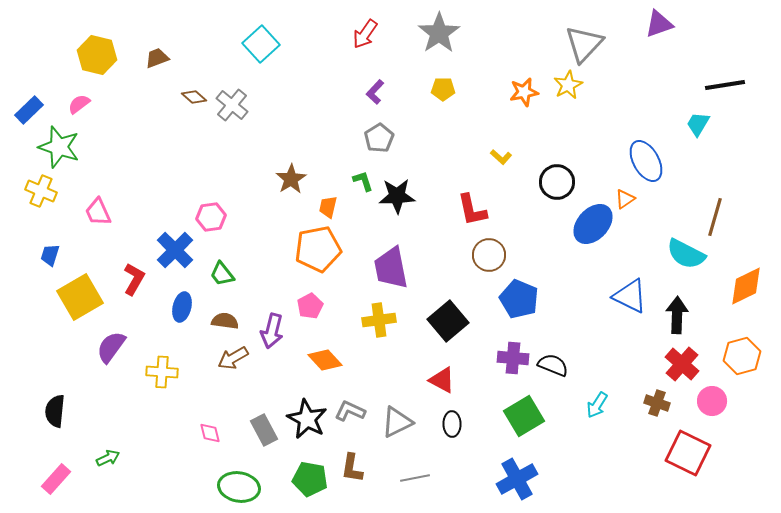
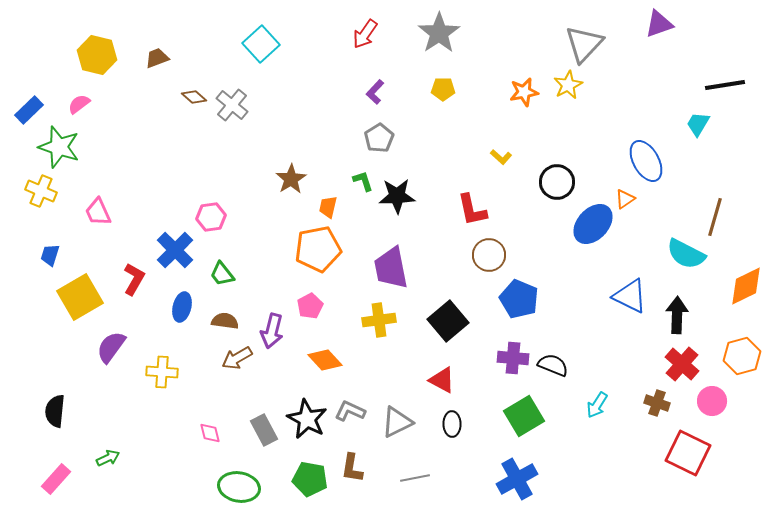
brown arrow at (233, 358): moved 4 px right
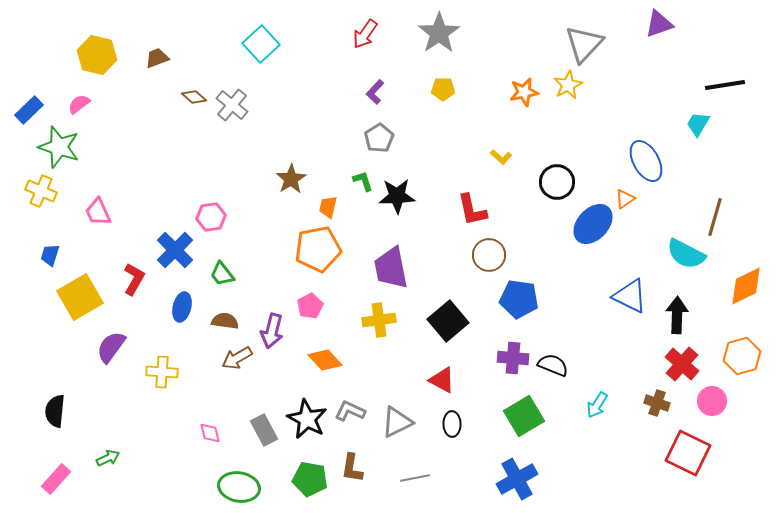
blue pentagon at (519, 299): rotated 15 degrees counterclockwise
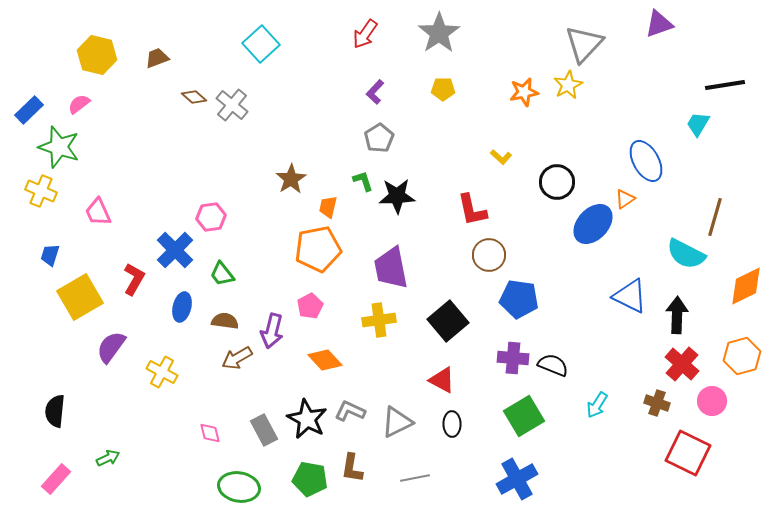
yellow cross at (162, 372): rotated 24 degrees clockwise
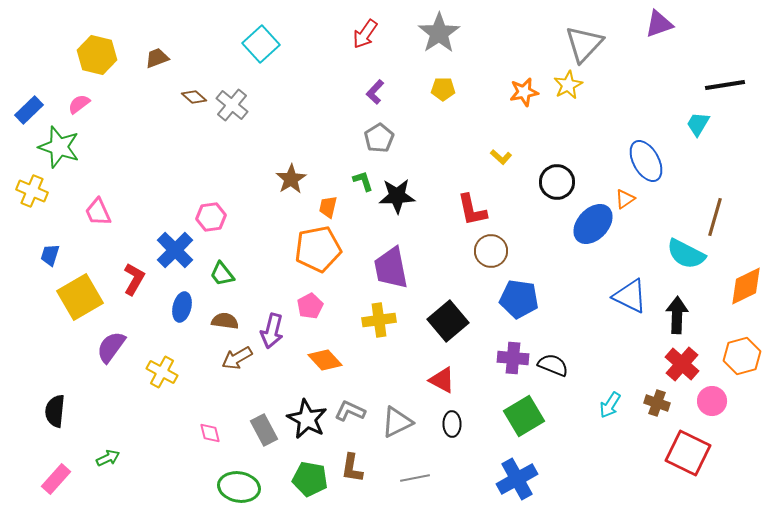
yellow cross at (41, 191): moved 9 px left
brown circle at (489, 255): moved 2 px right, 4 px up
cyan arrow at (597, 405): moved 13 px right
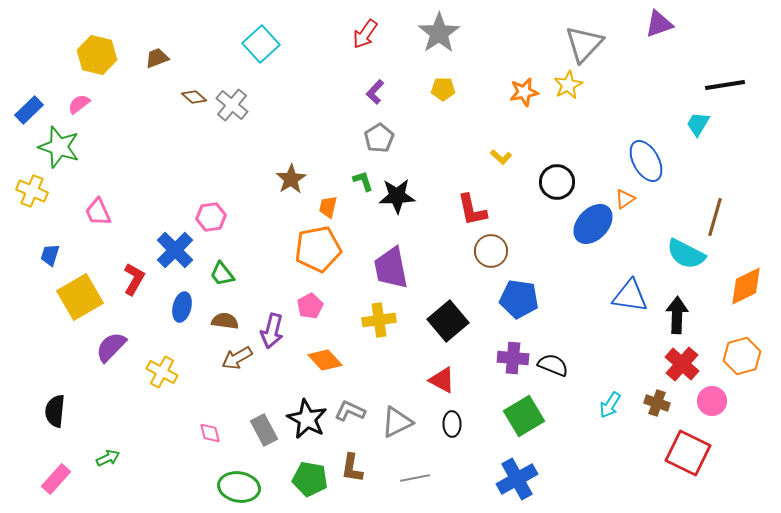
blue triangle at (630, 296): rotated 18 degrees counterclockwise
purple semicircle at (111, 347): rotated 8 degrees clockwise
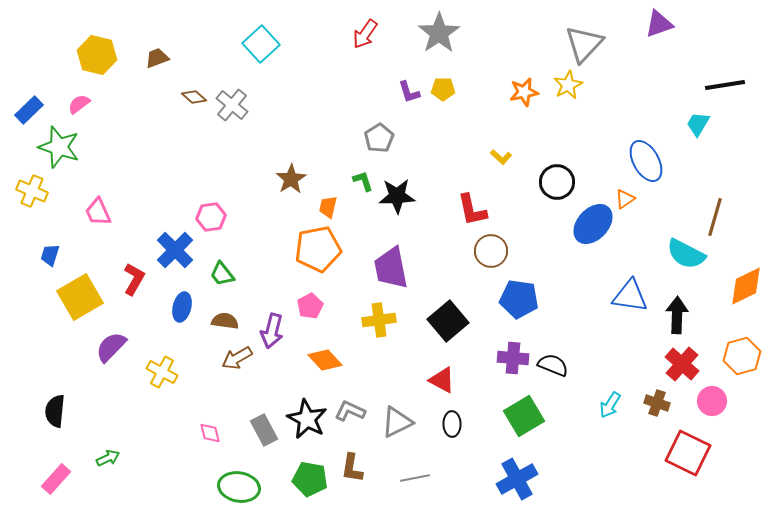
purple L-shape at (375, 92): moved 34 px right; rotated 60 degrees counterclockwise
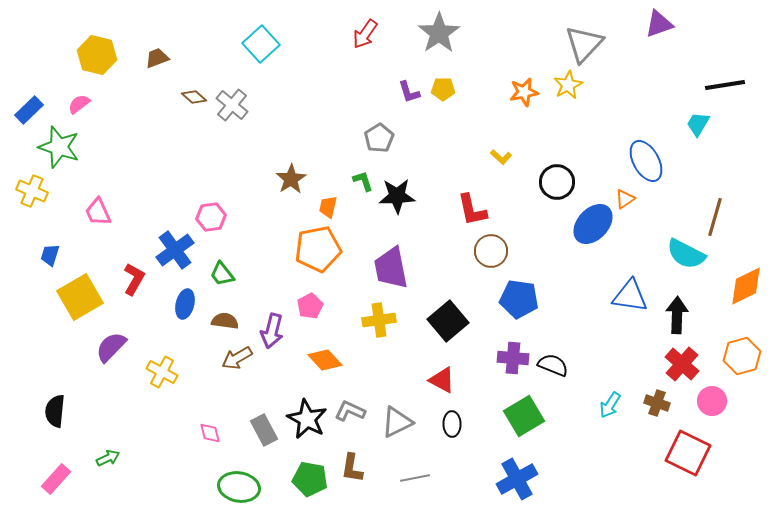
blue cross at (175, 250): rotated 9 degrees clockwise
blue ellipse at (182, 307): moved 3 px right, 3 px up
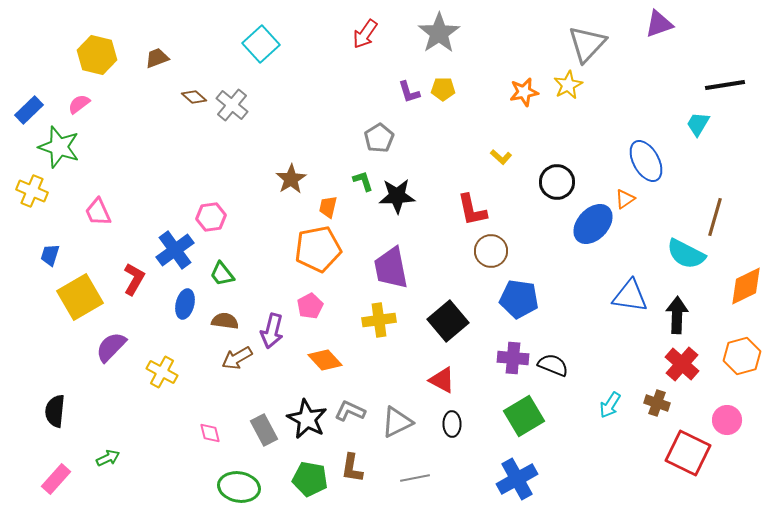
gray triangle at (584, 44): moved 3 px right
pink circle at (712, 401): moved 15 px right, 19 px down
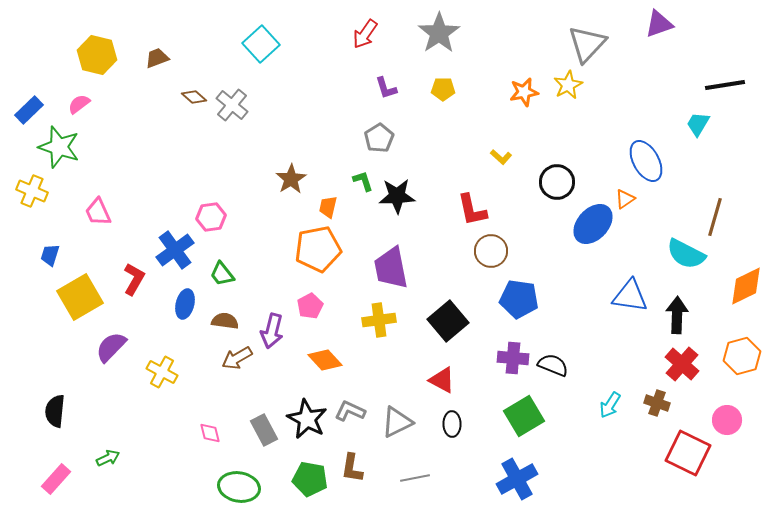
purple L-shape at (409, 92): moved 23 px left, 4 px up
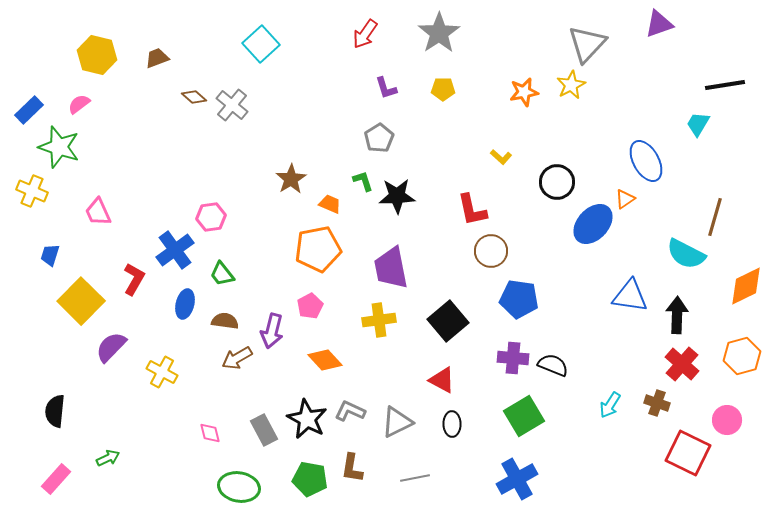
yellow star at (568, 85): moved 3 px right
orange trapezoid at (328, 207): moved 2 px right, 3 px up; rotated 100 degrees clockwise
yellow square at (80, 297): moved 1 px right, 4 px down; rotated 15 degrees counterclockwise
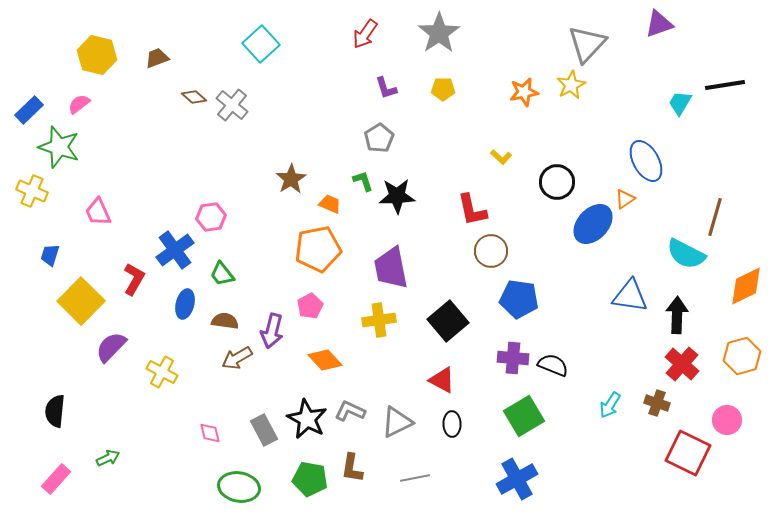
cyan trapezoid at (698, 124): moved 18 px left, 21 px up
